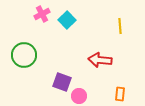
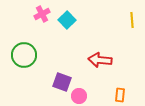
yellow line: moved 12 px right, 6 px up
orange rectangle: moved 1 px down
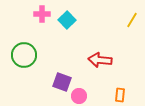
pink cross: rotated 28 degrees clockwise
yellow line: rotated 35 degrees clockwise
